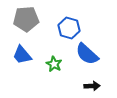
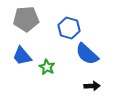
blue trapezoid: moved 1 px down
green star: moved 7 px left, 3 px down
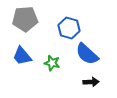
gray pentagon: moved 1 px left
green star: moved 5 px right, 4 px up; rotated 14 degrees counterclockwise
black arrow: moved 1 px left, 4 px up
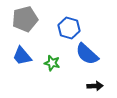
gray pentagon: rotated 10 degrees counterclockwise
black arrow: moved 4 px right, 4 px down
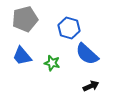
black arrow: moved 4 px left; rotated 21 degrees counterclockwise
